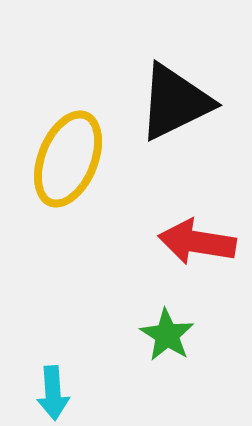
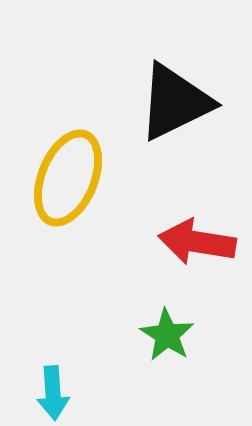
yellow ellipse: moved 19 px down
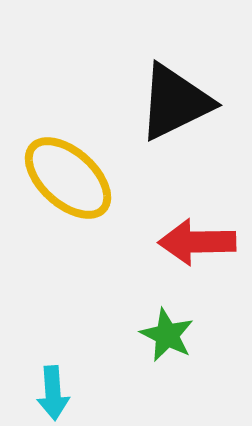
yellow ellipse: rotated 70 degrees counterclockwise
red arrow: rotated 10 degrees counterclockwise
green star: rotated 6 degrees counterclockwise
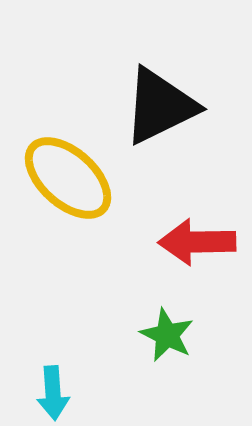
black triangle: moved 15 px left, 4 px down
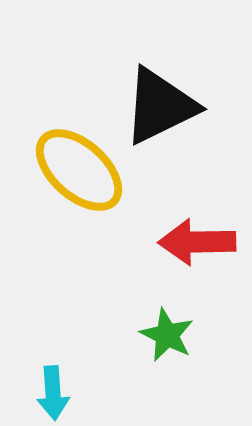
yellow ellipse: moved 11 px right, 8 px up
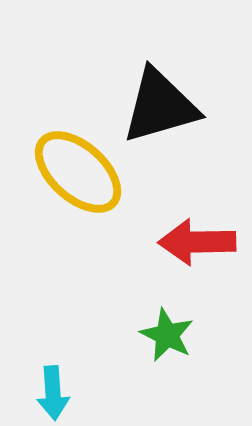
black triangle: rotated 10 degrees clockwise
yellow ellipse: moved 1 px left, 2 px down
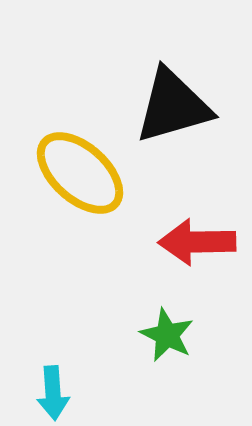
black triangle: moved 13 px right
yellow ellipse: moved 2 px right, 1 px down
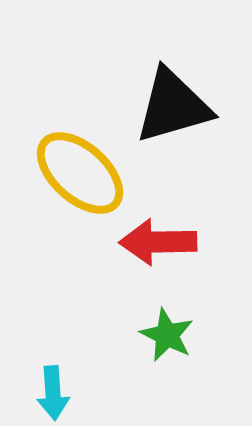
red arrow: moved 39 px left
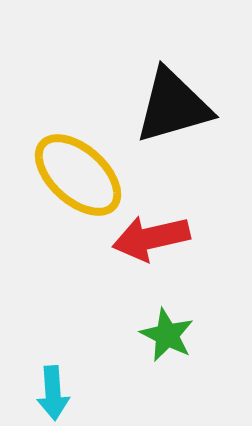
yellow ellipse: moved 2 px left, 2 px down
red arrow: moved 7 px left, 4 px up; rotated 12 degrees counterclockwise
